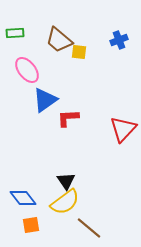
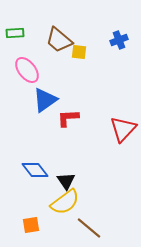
blue diamond: moved 12 px right, 28 px up
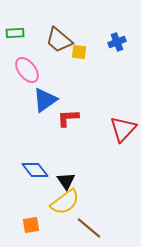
blue cross: moved 2 px left, 2 px down
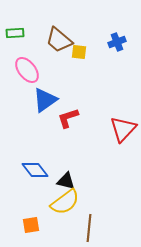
red L-shape: rotated 15 degrees counterclockwise
black triangle: rotated 42 degrees counterclockwise
brown line: rotated 56 degrees clockwise
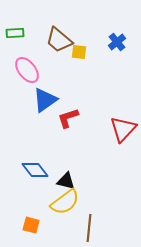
blue cross: rotated 18 degrees counterclockwise
orange square: rotated 24 degrees clockwise
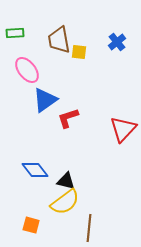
brown trapezoid: rotated 40 degrees clockwise
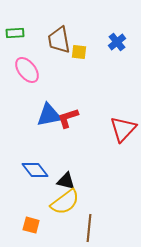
blue triangle: moved 4 px right, 15 px down; rotated 24 degrees clockwise
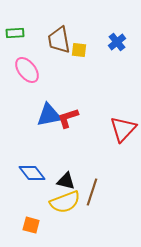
yellow square: moved 2 px up
blue diamond: moved 3 px left, 3 px down
yellow semicircle: rotated 16 degrees clockwise
brown line: moved 3 px right, 36 px up; rotated 12 degrees clockwise
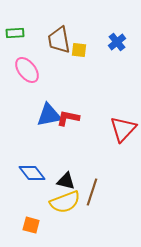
red L-shape: rotated 30 degrees clockwise
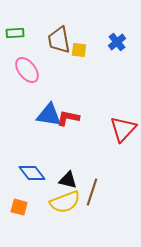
blue triangle: rotated 20 degrees clockwise
black triangle: moved 2 px right, 1 px up
orange square: moved 12 px left, 18 px up
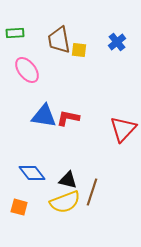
blue triangle: moved 5 px left, 1 px down
